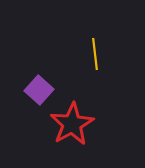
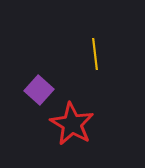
red star: rotated 12 degrees counterclockwise
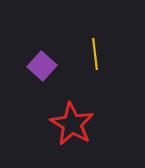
purple square: moved 3 px right, 24 px up
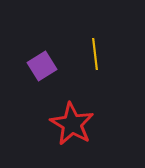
purple square: rotated 16 degrees clockwise
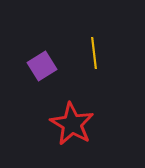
yellow line: moved 1 px left, 1 px up
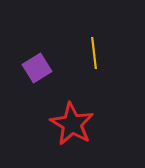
purple square: moved 5 px left, 2 px down
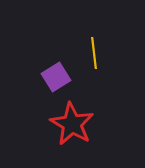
purple square: moved 19 px right, 9 px down
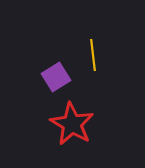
yellow line: moved 1 px left, 2 px down
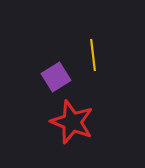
red star: moved 2 px up; rotated 9 degrees counterclockwise
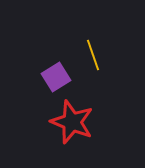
yellow line: rotated 12 degrees counterclockwise
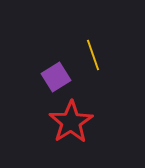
red star: moved 1 px left; rotated 18 degrees clockwise
